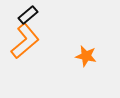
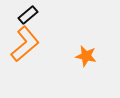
orange L-shape: moved 3 px down
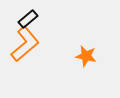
black rectangle: moved 4 px down
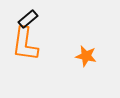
orange L-shape: rotated 138 degrees clockwise
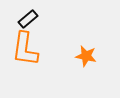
orange L-shape: moved 5 px down
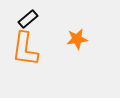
orange star: moved 9 px left, 17 px up; rotated 20 degrees counterclockwise
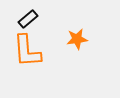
orange L-shape: moved 2 px right, 2 px down; rotated 12 degrees counterclockwise
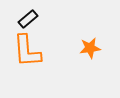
orange star: moved 13 px right, 9 px down
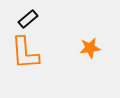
orange L-shape: moved 2 px left, 2 px down
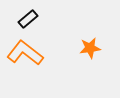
orange L-shape: rotated 132 degrees clockwise
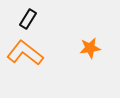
black rectangle: rotated 18 degrees counterclockwise
